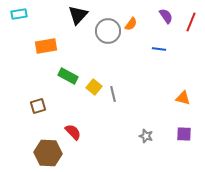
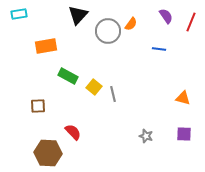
brown square: rotated 14 degrees clockwise
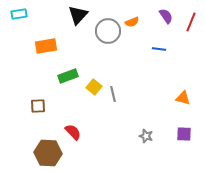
orange semicircle: moved 1 px right, 2 px up; rotated 32 degrees clockwise
green rectangle: rotated 48 degrees counterclockwise
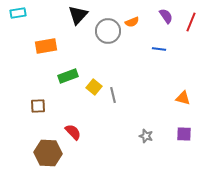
cyan rectangle: moved 1 px left, 1 px up
gray line: moved 1 px down
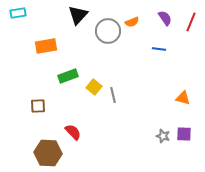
purple semicircle: moved 1 px left, 2 px down
gray star: moved 17 px right
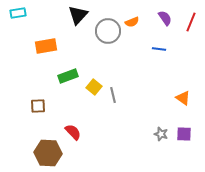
orange triangle: rotated 21 degrees clockwise
gray star: moved 2 px left, 2 px up
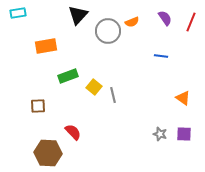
blue line: moved 2 px right, 7 px down
gray star: moved 1 px left
